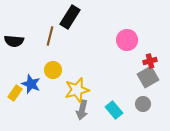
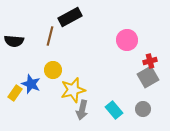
black rectangle: rotated 30 degrees clockwise
yellow star: moved 4 px left
gray circle: moved 5 px down
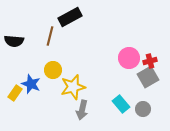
pink circle: moved 2 px right, 18 px down
yellow star: moved 3 px up
cyan rectangle: moved 7 px right, 6 px up
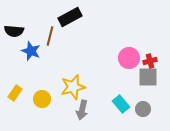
black semicircle: moved 10 px up
yellow circle: moved 11 px left, 29 px down
gray square: rotated 30 degrees clockwise
blue star: moved 33 px up
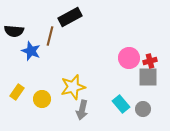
yellow rectangle: moved 2 px right, 1 px up
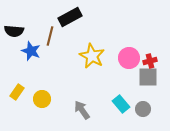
yellow star: moved 19 px right, 31 px up; rotated 30 degrees counterclockwise
gray arrow: rotated 132 degrees clockwise
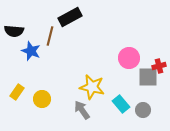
yellow star: moved 31 px down; rotated 15 degrees counterclockwise
red cross: moved 9 px right, 5 px down
gray circle: moved 1 px down
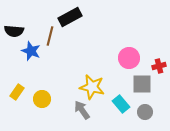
gray square: moved 6 px left, 7 px down
gray circle: moved 2 px right, 2 px down
